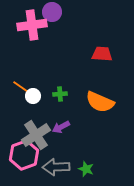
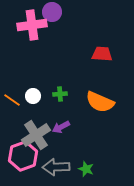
orange line: moved 9 px left, 13 px down
pink hexagon: moved 1 px left, 1 px down
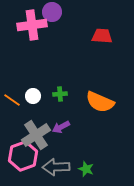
red trapezoid: moved 18 px up
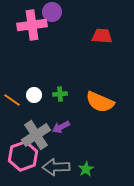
white circle: moved 1 px right, 1 px up
green star: rotated 21 degrees clockwise
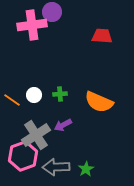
orange semicircle: moved 1 px left
purple arrow: moved 2 px right, 2 px up
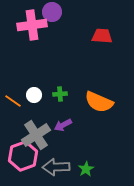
orange line: moved 1 px right, 1 px down
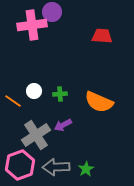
white circle: moved 4 px up
pink hexagon: moved 3 px left, 9 px down
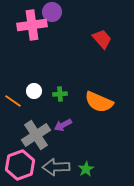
red trapezoid: moved 3 px down; rotated 45 degrees clockwise
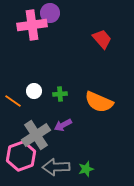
purple circle: moved 2 px left, 1 px down
pink hexagon: moved 1 px right, 9 px up
green star: rotated 14 degrees clockwise
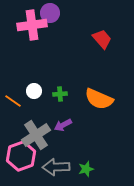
orange semicircle: moved 3 px up
